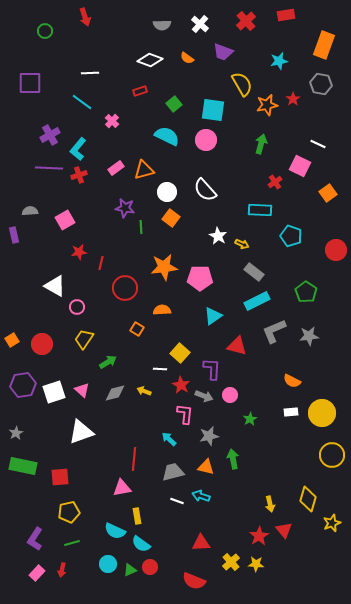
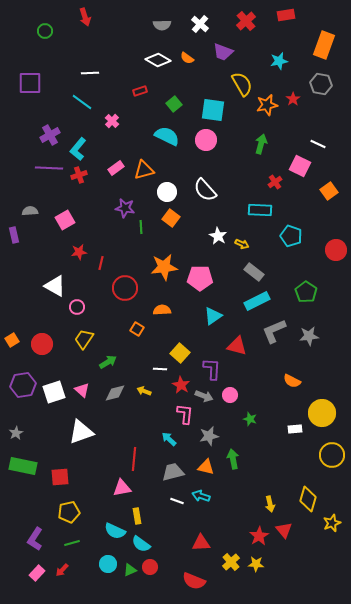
white diamond at (150, 60): moved 8 px right; rotated 10 degrees clockwise
orange square at (328, 193): moved 1 px right, 2 px up
white rectangle at (291, 412): moved 4 px right, 17 px down
green star at (250, 419): rotated 24 degrees counterclockwise
red arrow at (62, 570): rotated 32 degrees clockwise
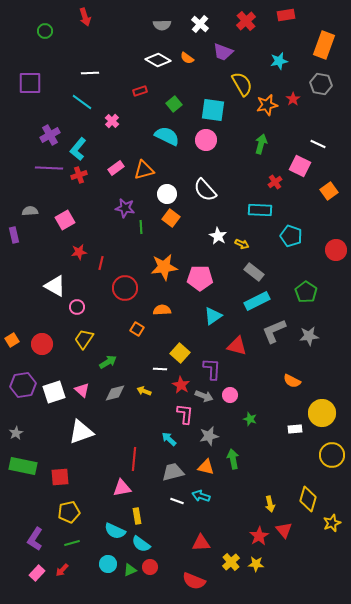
white circle at (167, 192): moved 2 px down
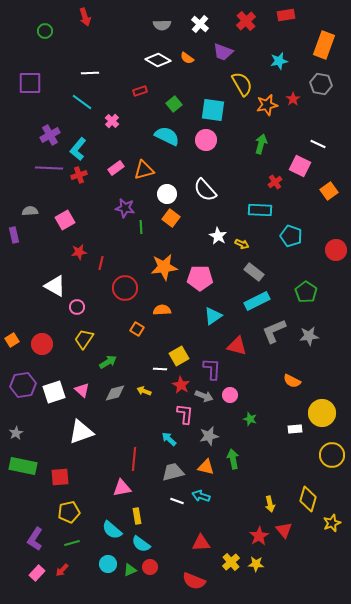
yellow square at (180, 353): moved 1 px left, 3 px down; rotated 18 degrees clockwise
cyan semicircle at (115, 531): moved 3 px left, 1 px up; rotated 15 degrees clockwise
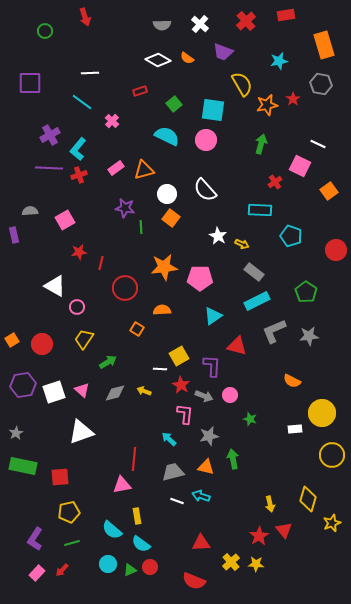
orange rectangle at (324, 45): rotated 36 degrees counterclockwise
purple L-shape at (212, 369): moved 3 px up
pink triangle at (122, 488): moved 3 px up
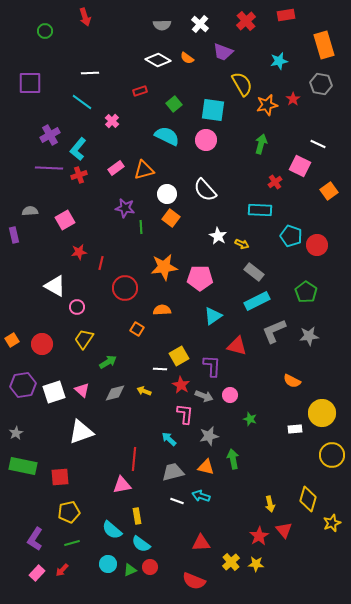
red circle at (336, 250): moved 19 px left, 5 px up
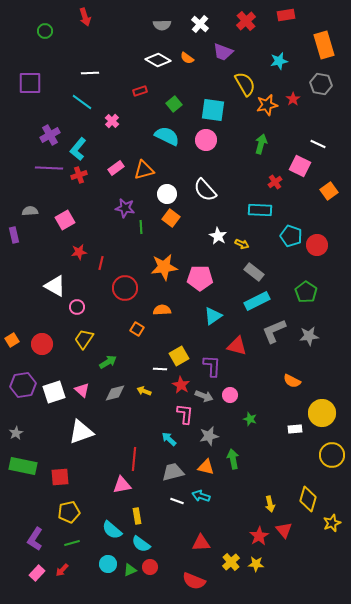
yellow semicircle at (242, 84): moved 3 px right
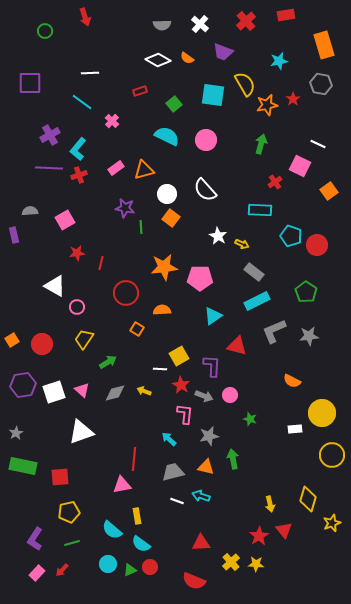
cyan square at (213, 110): moved 15 px up
red star at (79, 252): moved 2 px left, 1 px down
red circle at (125, 288): moved 1 px right, 5 px down
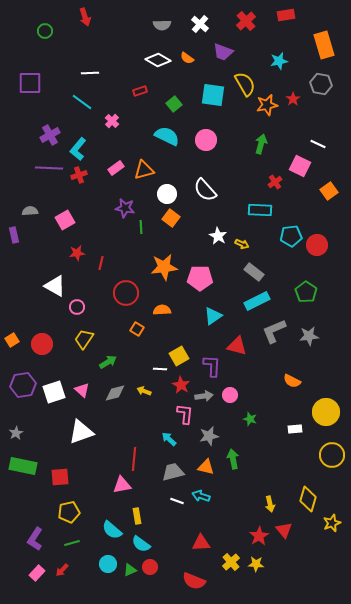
cyan pentagon at (291, 236): rotated 25 degrees counterclockwise
gray arrow at (204, 396): rotated 30 degrees counterclockwise
yellow circle at (322, 413): moved 4 px right, 1 px up
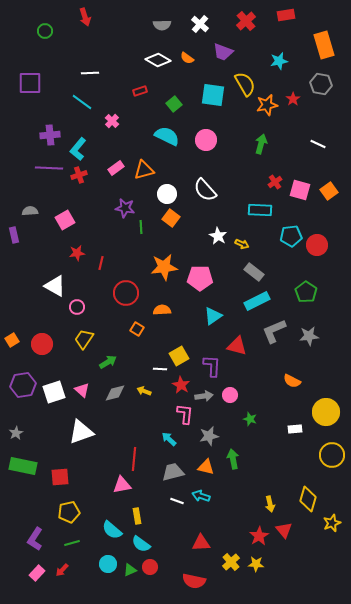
purple cross at (50, 135): rotated 24 degrees clockwise
pink square at (300, 166): moved 24 px down; rotated 10 degrees counterclockwise
red semicircle at (194, 581): rotated 10 degrees counterclockwise
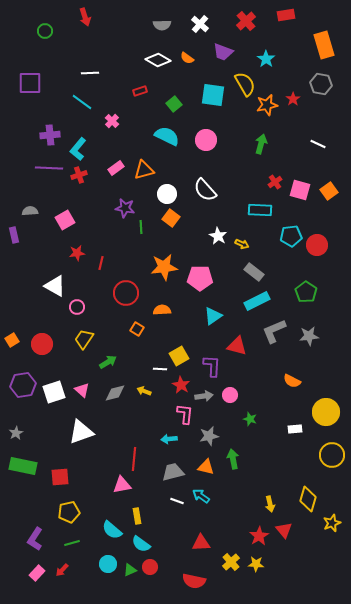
cyan star at (279, 61): moved 13 px left, 2 px up; rotated 24 degrees counterclockwise
cyan arrow at (169, 439): rotated 49 degrees counterclockwise
cyan arrow at (201, 496): rotated 18 degrees clockwise
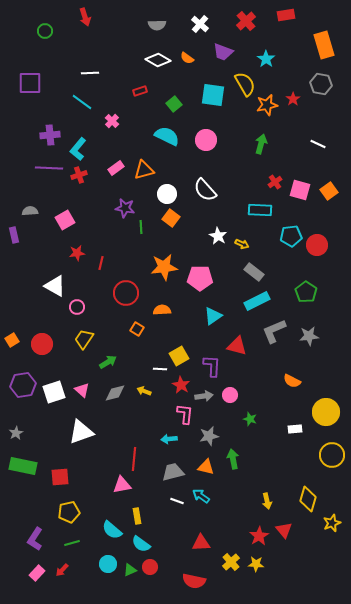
gray semicircle at (162, 25): moved 5 px left
yellow arrow at (270, 504): moved 3 px left, 3 px up
